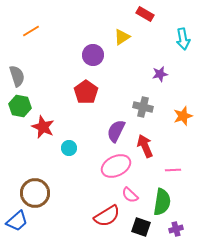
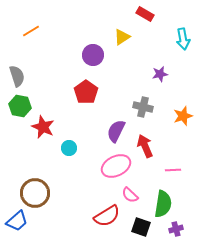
green semicircle: moved 1 px right, 2 px down
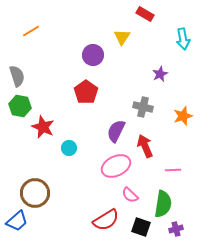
yellow triangle: rotated 24 degrees counterclockwise
purple star: rotated 14 degrees counterclockwise
red semicircle: moved 1 px left, 4 px down
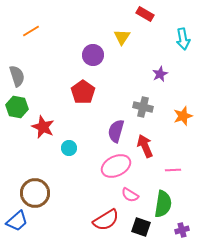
red pentagon: moved 3 px left
green hexagon: moved 3 px left, 1 px down
purple semicircle: rotated 10 degrees counterclockwise
pink semicircle: rotated 12 degrees counterclockwise
purple cross: moved 6 px right, 1 px down
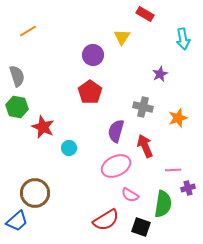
orange line: moved 3 px left
red pentagon: moved 7 px right
orange star: moved 5 px left, 2 px down
purple cross: moved 6 px right, 42 px up
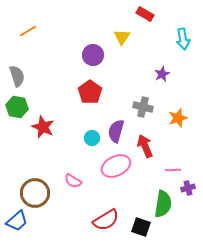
purple star: moved 2 px right
cyan circle: moved 23 px right, 10 px up
pink semicircle: moved 57 px left, 14 px up
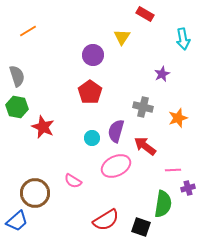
red arrow: rotated 30 degrees counterclockwise
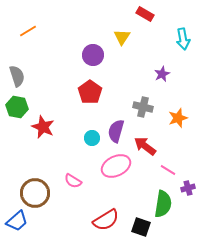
pink line: moved 5 px left; rotated 35 degrees clockwise
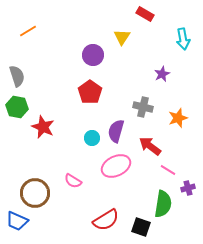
red arrow: moved 5 px right
blue trapezoid: rotated 65 degrees clockwise
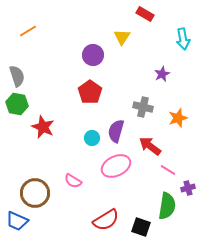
green hexagon: moved 3 px up
green semicircle: moved 4 px right, 2 px down
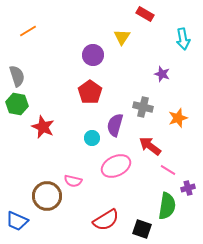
purple star: rotated 28 degrees counterclockwise
purple semicircle: moved 1 px left, 6 px up
pink semicircle: rotated 18 degrees counterclockwise
brown circle: moved 12 px right, 3 px down
black square: moved 1 px right, 2 px down
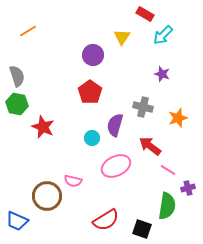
cyan arrow: moved 20 px left, 4 px up; rotated 55 degrees clockwise
